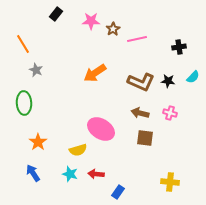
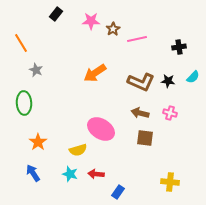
orange line: moved 2 px left, 1 px up
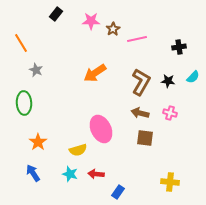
brown L-shape: rotated 84 degrees counterclockwise
pink ellipse: rotated 32 degrees clockwise
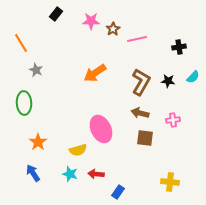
pink cross: moved 3 px right, 7 px down; rotated 24 degrees counterclockwise
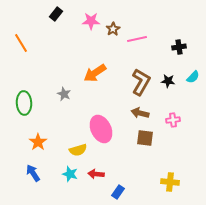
gray star: moved 28 px right, 24 px down
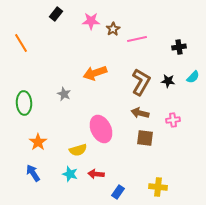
orange arrow: rotated 15 degrees clockwise
yellow cross: moved 12 px left, 5 px down
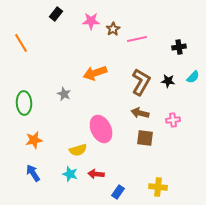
orange star: moved 4 px left, 2 px up; rotated 24 degrees clockwise
